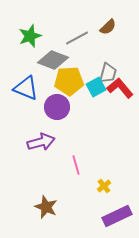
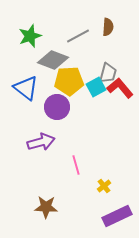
brown semicircle: rotated 42 degrees counterclockwise
gray line: moved 1 px right, 2 px up
blue triangle: rotated 16 degrees clockwise
brown star: rotated 20 degrees counterclockwise
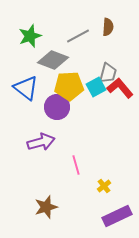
yellow pentagon: moved 5 px down
brown star: rotated 20 degrees counterclockwise
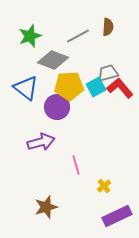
gray trapezoid: rotated 120 degrees counterclockwise
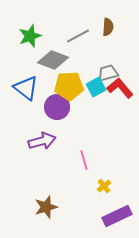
purple arrow: moved 1 px right, 1 px up
pink line: moved 8 px right, 5 px up
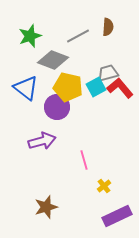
yellow pentagon: moved 1 px left, 1 px down; rotated 16 degrees clockwise
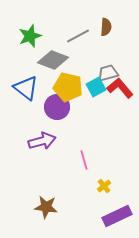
brown semicircle: moved 2 px left
brown star: rotated 25 degrees clockwise
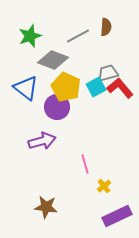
yellow pentagon: moved 2 px left; rotated 12 degrees clockwise
pink line: moved 1 px right, 4 px down
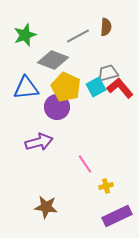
green star: moved 5 px left, 1 px up
blue triangle: rotated 44 degrees counterclockwise
purple arrow: moved 3 px left, 1 px down
pink line: rotated 18 degrees counterclockwise
yellow cross: moved 2 px right; rotated 24 degrees clockwise
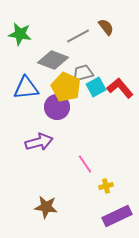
brown semicircle: rotated 42 degrees counterclockwise
green star: moved 5 px left, 1 px up; rotated 30 degrees clockwise
gray trapezoid: moved 25 px left
